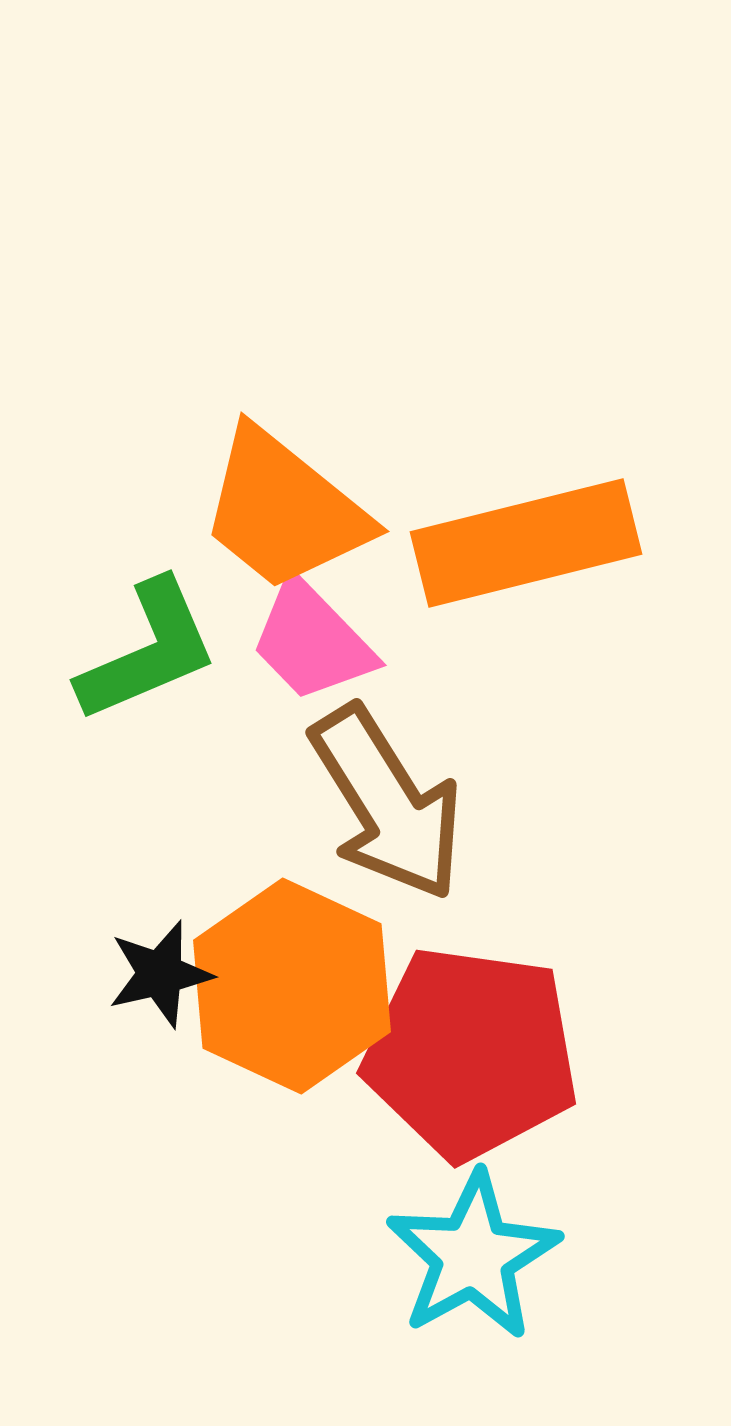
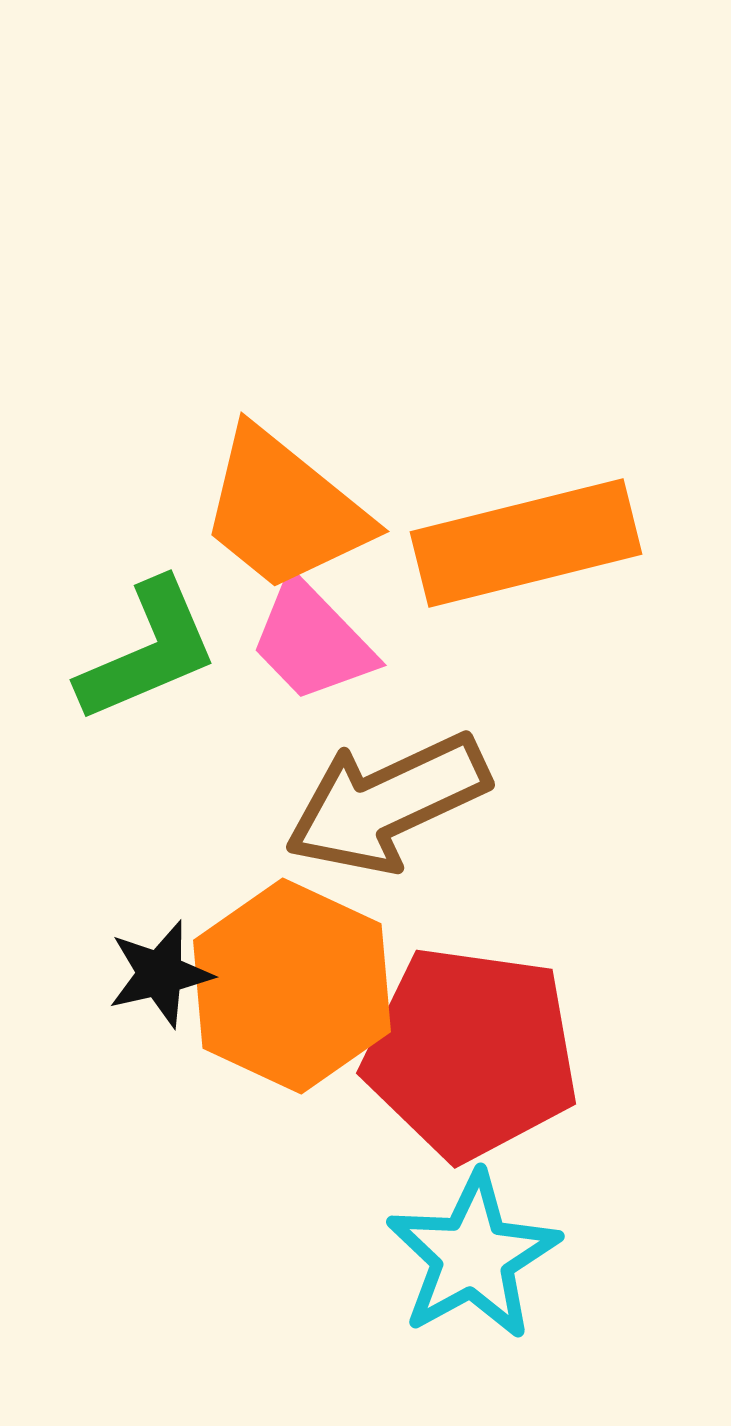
brown arrow: rotated 97 degrees clockwise
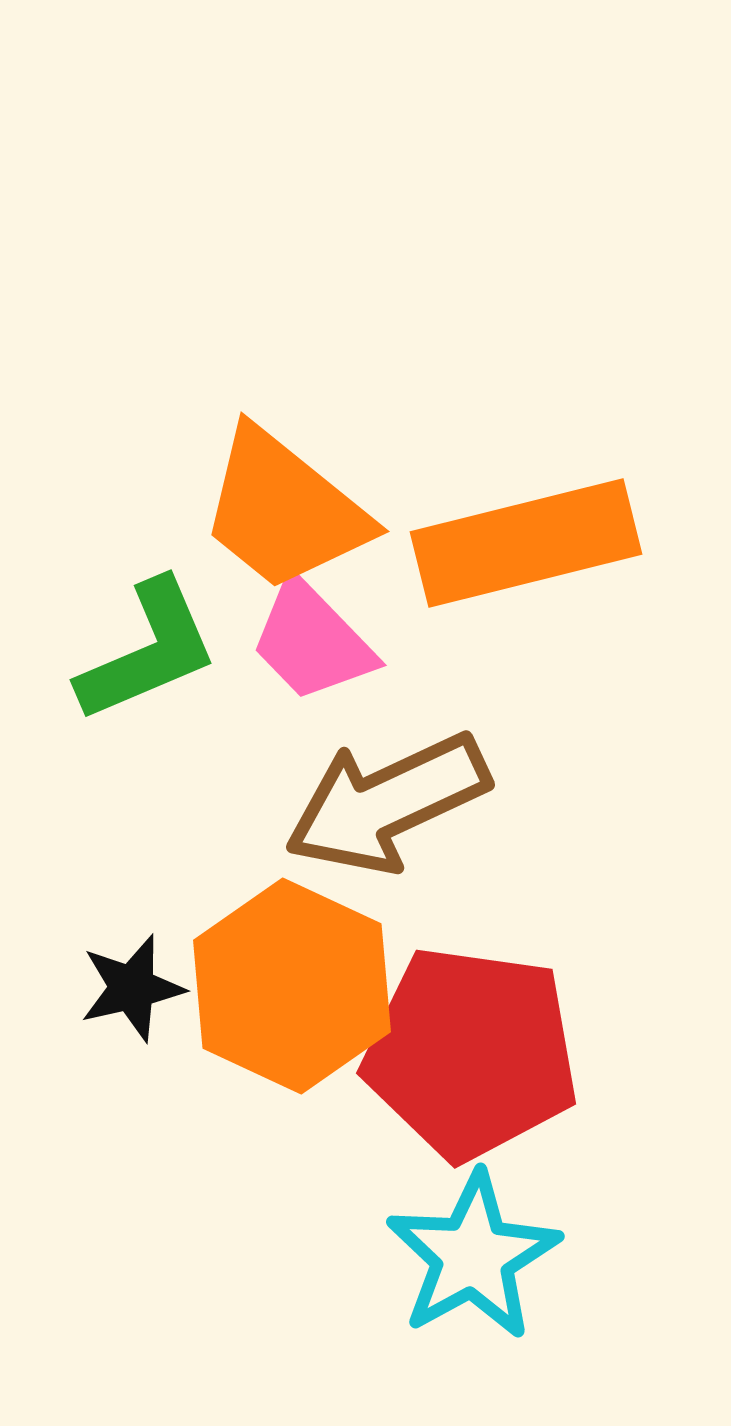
black star: moved 28 px left, 14 px down
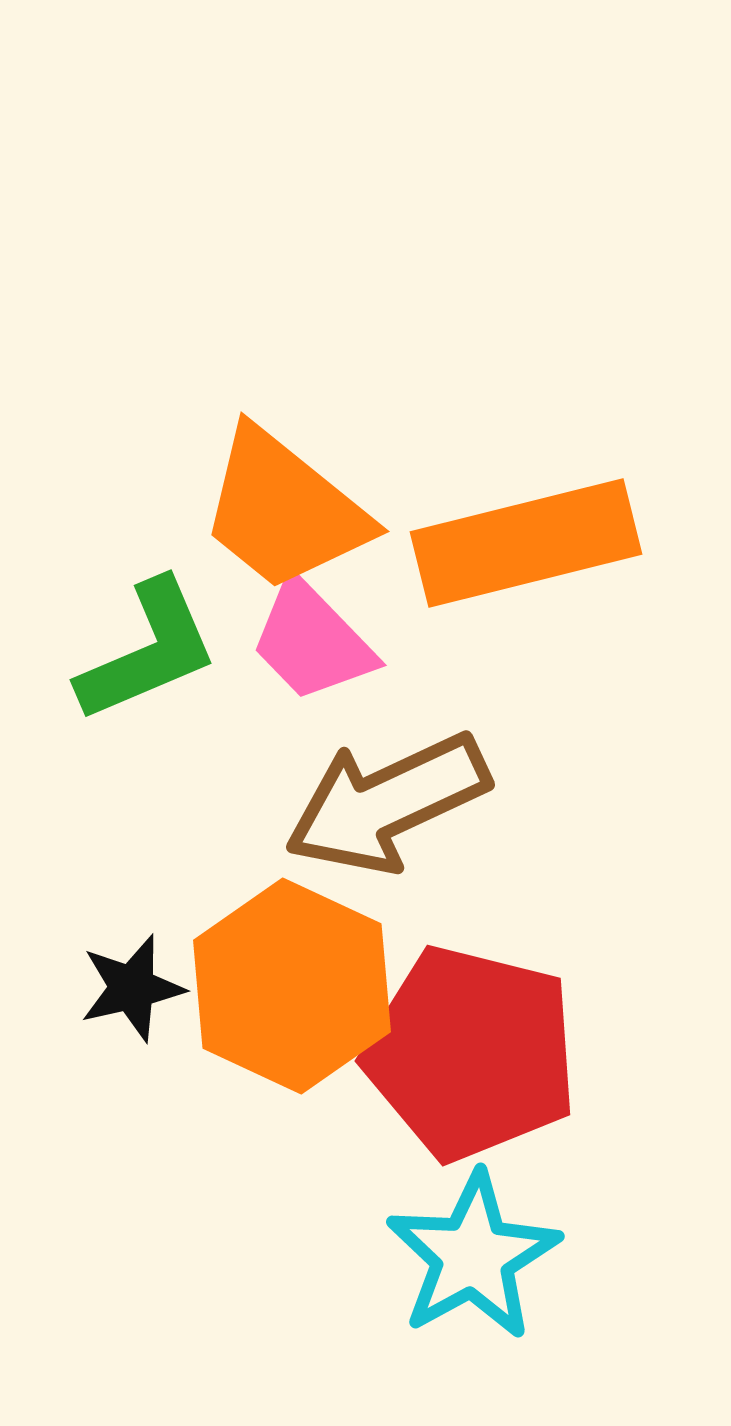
red pentagon: rotated 6 degrees clockwise
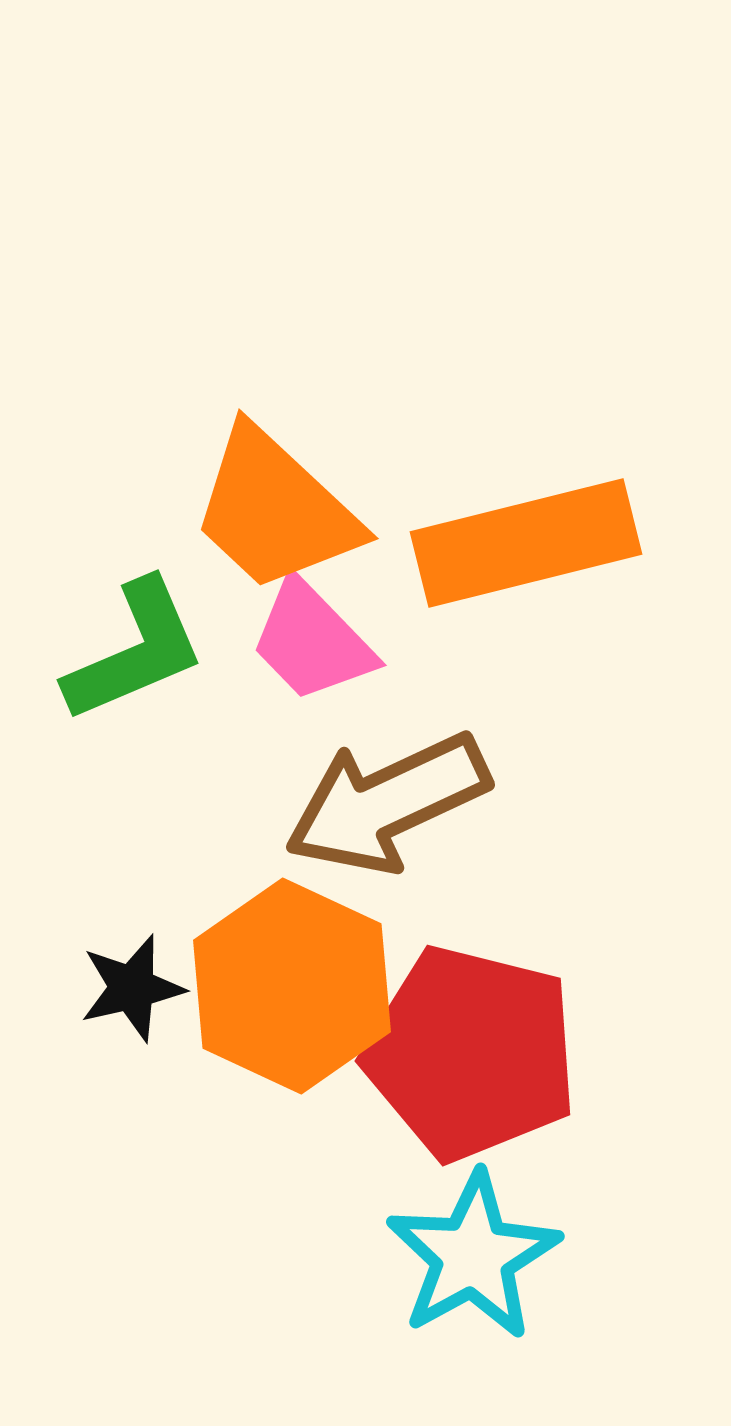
orange trapezoid: moved 9 px left; rotated 4 degrees clockwise
green L-shape: moved 13 px left
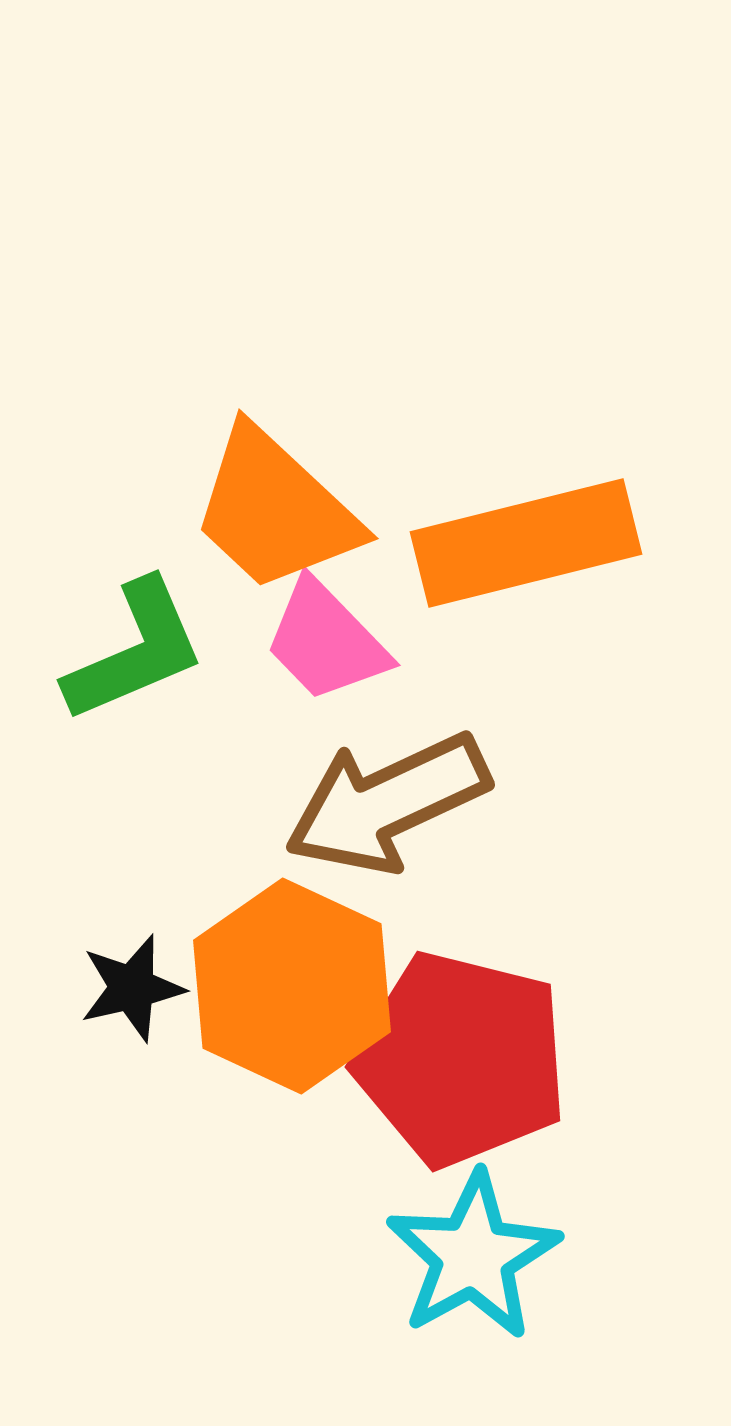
pink trapezoid: moved 14 px right
red pentagon: moved 10 px left, 6 px down
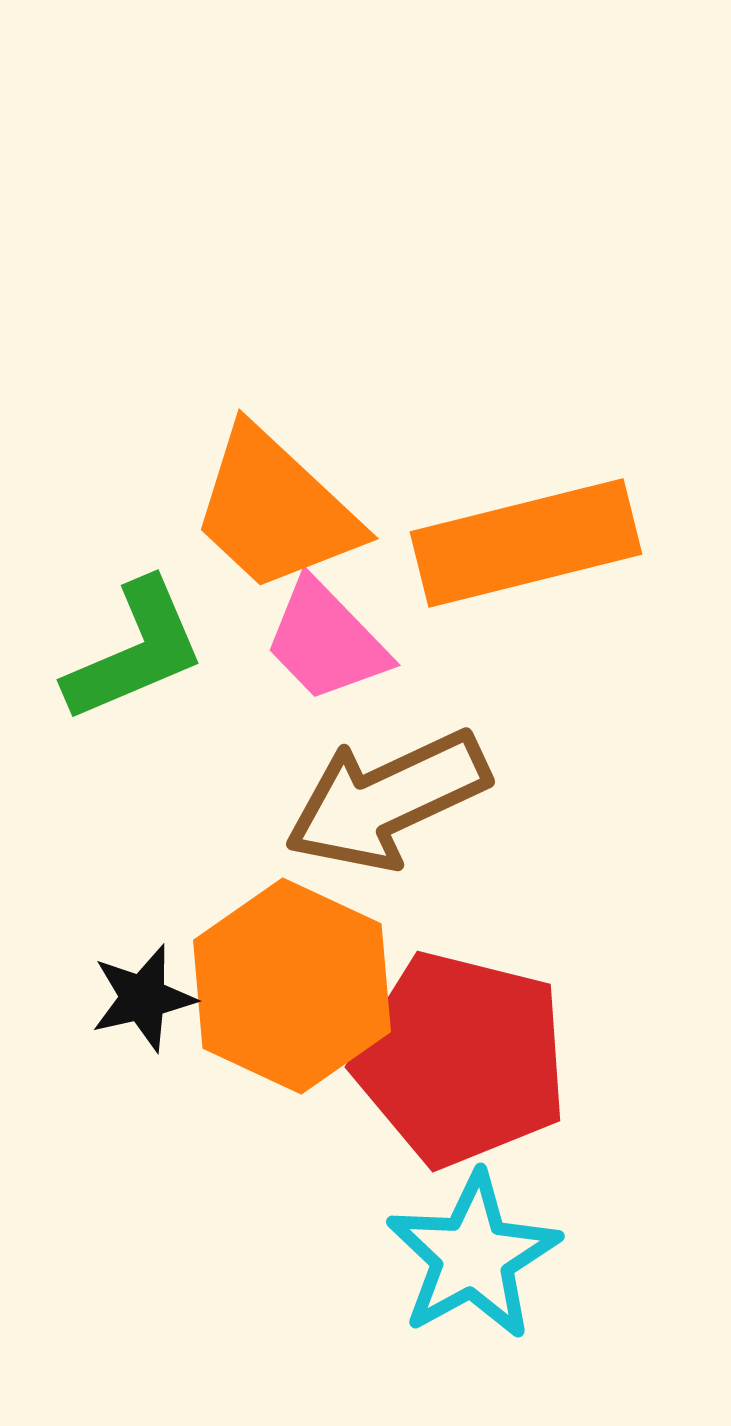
brown arrow: moved 3 px up
black star: moved 11 px right, 10 px down
